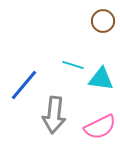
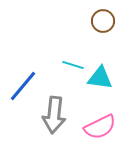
cyan triangle: moved 1 px left, 1 px up
blue line: moved 1 px left, 1 px down
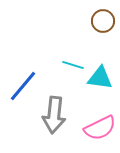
pink semicircle: moved 1 px down
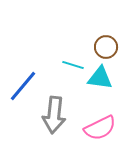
brown circle: moved 3 px right, 26 px down
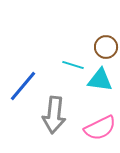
cyan triangle: moved 2 px down
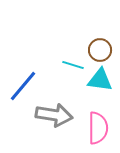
brown circle: moved 6 px left, 3 px down
gray arrow: rotated 87 degrees counterclockwise
pink semicircle: moved 2 px left; rotated 64 degrees counterclockwise
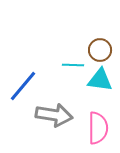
cyan line: rotated 15 degrees counterclockwise
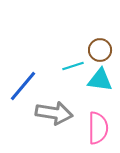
cyan line: moved 1 px down; rotated 20 degrees counterclockwise
gray arrow: moved 2 px up
